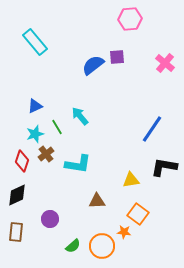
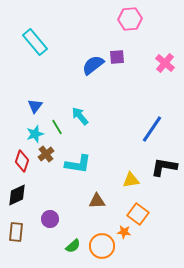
blue triangle: rotated 28 degrees counterclockwise
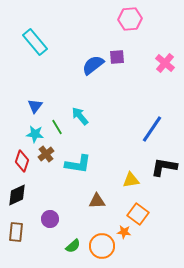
cyan star: rotated 24 degrees clockwise
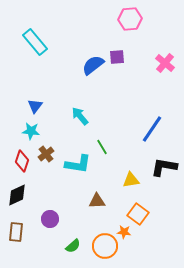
green line: moved 45 px right, 20 px down
cyan star: moved 4 px left, 3 px up
orange circle: moved 3 px right
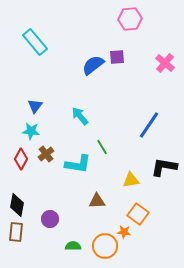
blue line: moved 3 px left, 4 px up
red diamond: moved 1 px left, 2 px up; rotated 10 degrees clockwise
black diamond: moved 10 px down; rotated 55 degrees counterclockwise
green semicircle: rotated 140 degrees counterclockwise
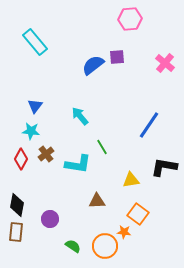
green semicircle: rotated 35 degrees clockwise
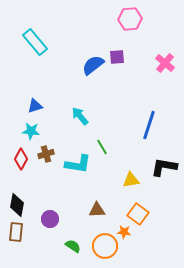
blue triangle: rotated 35 degrees clockwise
blue line: rotated 16 degrees counterclockwise
brown cross: rotated 21 degrees clockwise
brown triangle: moved 9 px down
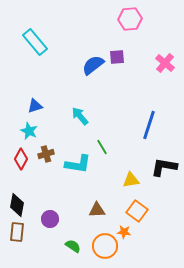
cyan star: moved 2 px left; rotated 18 degrees clockwise
orange square: moved 1 px left, 3 px up
brown rectangle: moved 1 px right
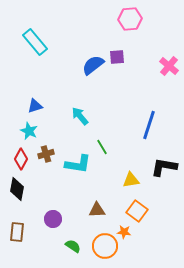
pink cross: moved 4 px right, 3 px down
black diamond: moved 16 px up
purple circle: moved 3 px right
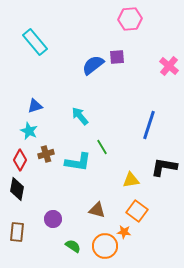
red diamond: moved 1 px left, 1 px down
cyan L-shape: moved 2 px up
brown triangle: rotated 18 degrees clockwise
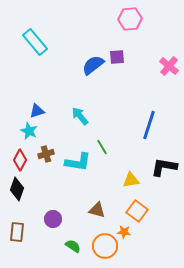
blue triangle: moved 2 px right, 5 px down
black diamond: rotated 10 degrees clockwise
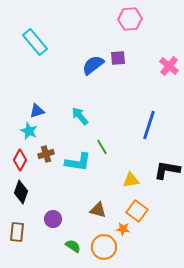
purple square: moved 1 px right, 1 px down
black L-shape: moved 3 px right, 3 px down
black diamond: moved 4 px right, 3 px down
brown triangle: moved 1 px right
orange star: moved 1 px left, 3 px up
orange circle: moved 1 px left, 1 px down
